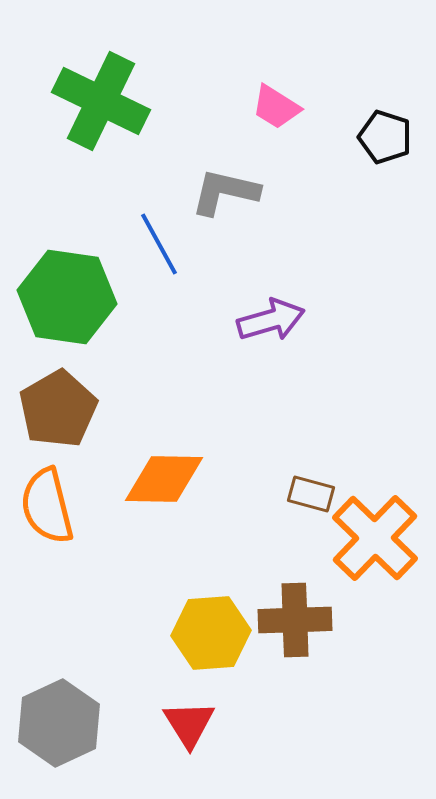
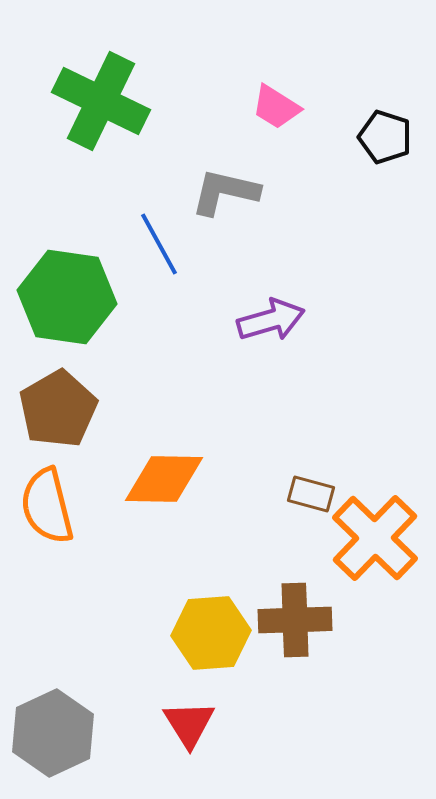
gray hexagon: moved 6 px left, 10 px down
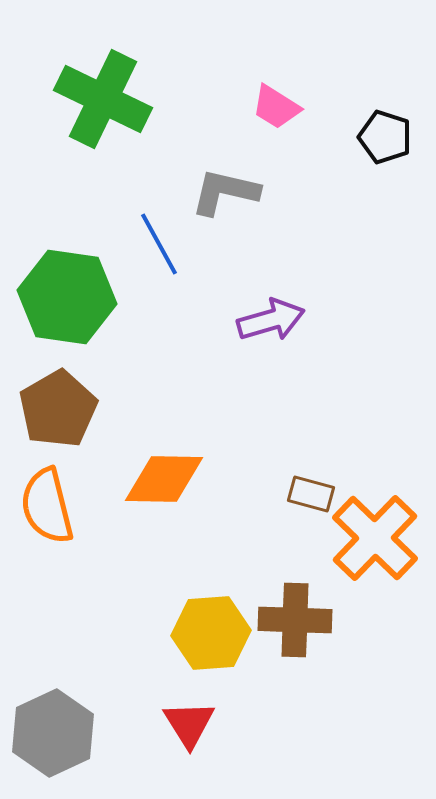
green cross: moved 2 px right, 2 px up
brown cross: rotated 4 degrees clockwise
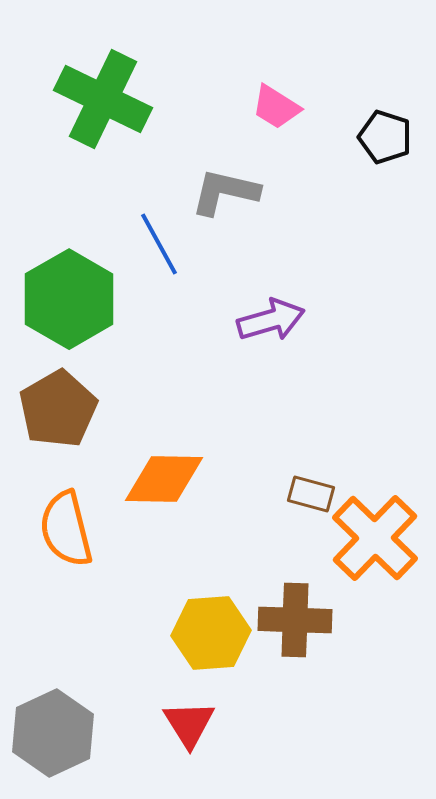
green hexagon: moved 2 px right, 2 px down; rotated 22 degrees clockwise
orange semicircle: moved 19 px right, 23 px down
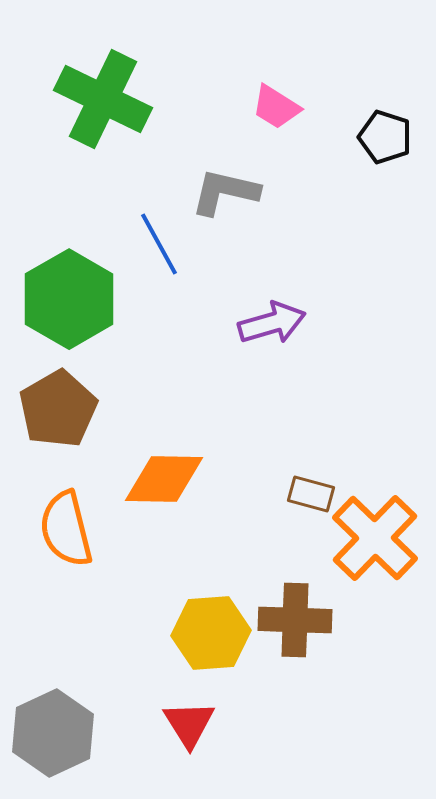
purple arrow: moved 1 px right, 3 px down
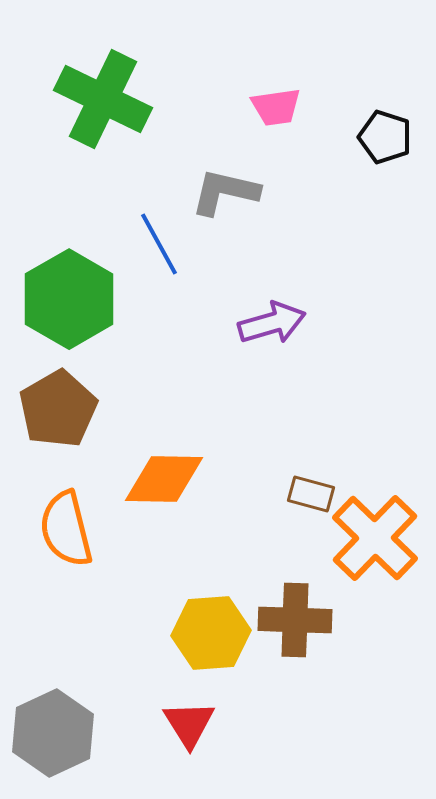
pink trapezoid: rotated 40 degrees counterclockwise
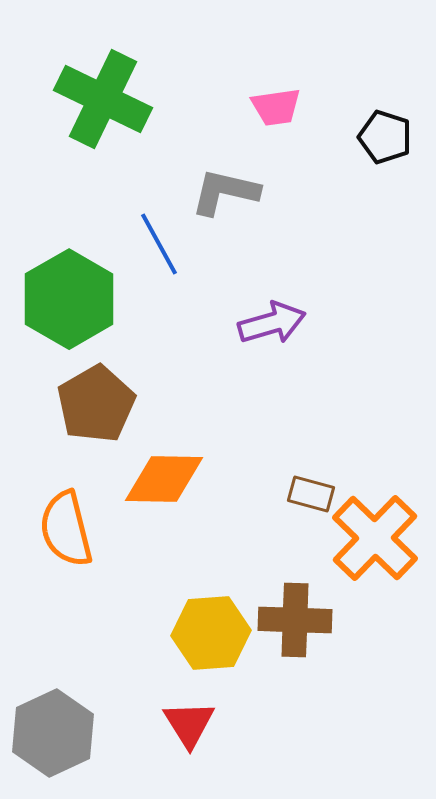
brown pentagon: moved 38 px right, 5 px up
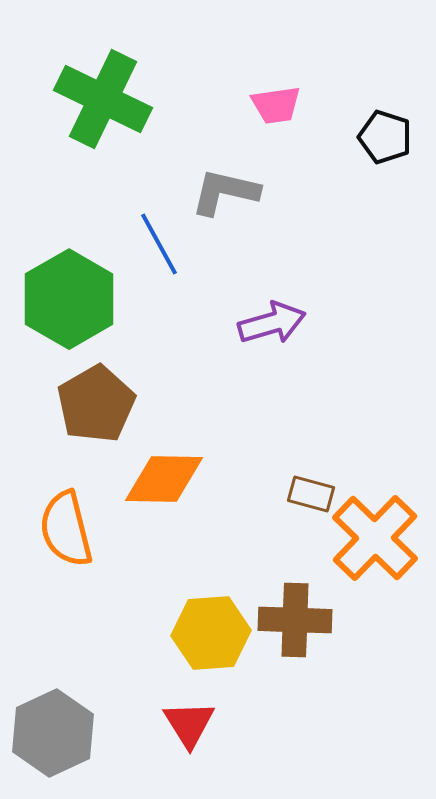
pink trapezoid: moved 2 px up
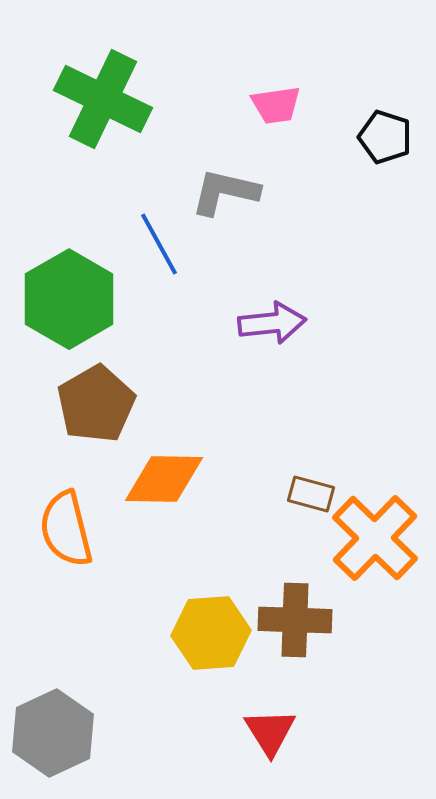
purple arrow: rotated 10 degrees clockwise
red triangle: moved 81 px right, 8 px down
